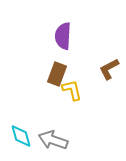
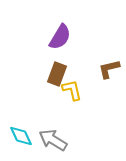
purple semicircle: moved 3 px left, 1 px down; rotated 152 degrees counterclockwise
brown L-shape: rotated 15 degrees clockwise
cyan diamond: rotated 10 degrees counterclockwise
gray arrow: rotated 12 degrees clockwise
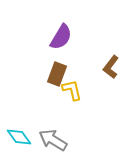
purple semicircle: moved 1 px right
brown L-shape: moved 2 px right, 2 px up; rotated 40 degrees counterclockwise
cyan diamond: moved 2 px left, 1 px down; rotated 10 degrees counterclockwise
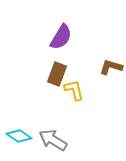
brown L-shape: rotated 70 degrees clockwise
yellow L-shape: moved 2 px right
cyan diamond: moved 1 px up; rotated 20 degrees counterclockwise
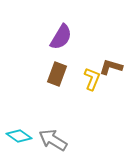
yellow L-shape: moved 18 px right, 11 px up; rotated 35 degrees clockwise
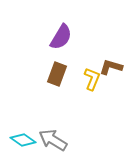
cyan diamond: moved 4 px right, 4 px down
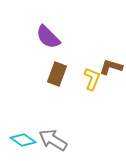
purple semicircle: moved 13 px left; rotated 104 degrees clockwise
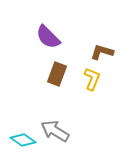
brown L-shape: moved 9 px left, 15 px up
gray arrow: moved 2 px right, 9 px up
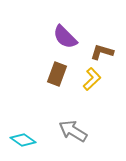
purple semicircle: moved 17 px right
yellow L-shape: rotated 25 degrees clockwise
gray arrow: moved 18 px right
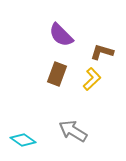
purple semicircle: moved 4 px left, 2 px up
